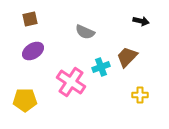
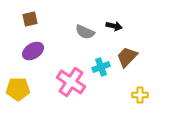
black arrow: moved 27 px left, 5 px down
yellow pentagon: moved 7 px left, 11 px up
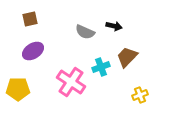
yellow cross: rotated 21 degrees counterclockwise
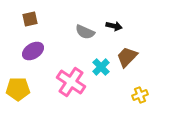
cyan cross: rotated 24 degrees counterclockwise
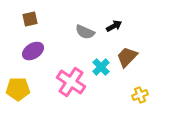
black arrow: rotated 42 degrees counterclockwise
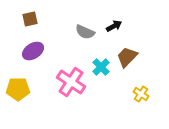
yellow cross: moved 1 px right, 1 px up; rotated 35 degrees counterclockwise
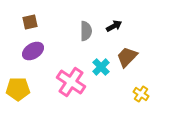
brown square: moved 3 px down
gray semicircle: moved 1 px right, 1 px up; rotated 114 degrees counterclockwise
